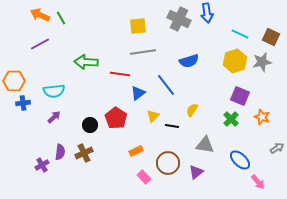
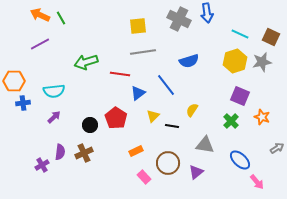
green arrow: rotated 20 degrees counterclockwise
green cross: moved 2 px down
pink arrow: moved 1 px left
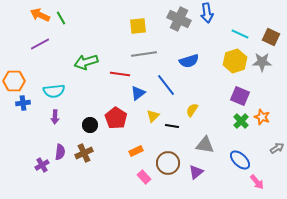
gray line: moved 1 px right, 2 px down
gray star: rotated 12 degrees clockwise
purple arrow: moved 1 px right; rotated 136 degrees clockwise
green cross: moved 10 px right
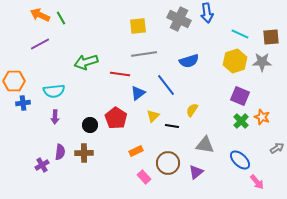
brown square: rotated 30 degrees counterclockwise
brown cross: rotated 24 degrees clockwise
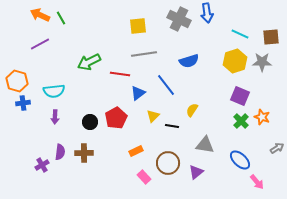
green arrow: moved 3 px right; rotated 10 degrees counterclockwise
orange hexagon: moved 3 px right; rotated 15 degrees clockwise
red pentagon: rotated 10 degrees clockwise
black circle: moved 3 px up
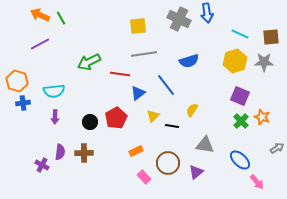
gray star: moved 2 px right
purple cross: rotated 32 degrees counterclockwise
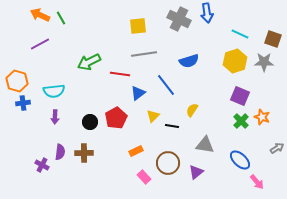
brown square: moved 2 px right, 2 px down; rotated 24 degrees clockwise
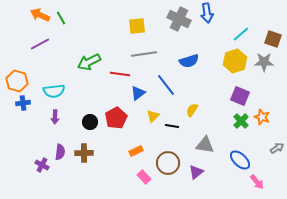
yellow square: moved 1 px left
cyan line: moved 1 px right; rotated 66 degrees counterclockwise
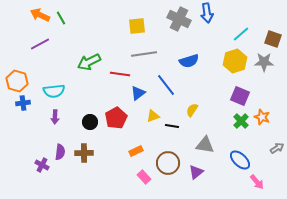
yellow triangle: rotated 24 degrees clockwise
